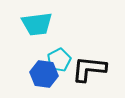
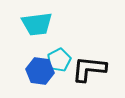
blue hexagon: moved 4 px left, 3 px up
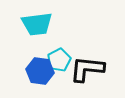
black L-shape: moved 2 px left
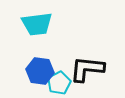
cyan pentagon: moved 23 px down
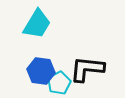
cyan trapezoid: rotated 52 degrees counterclockwise
blue hexagon: moved 1 px right
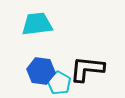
cyan trapezoid: rotated 128 degrees counterclockwise
cyan pentagon: rotated 15 degrees counterclockwise
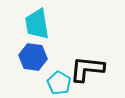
cyan trapezoid: rotated 92 degrees counterclockwise
blue hexagon: moved 8 px left, 14 px up
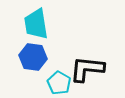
cyan trapezoid: moved 1 px left
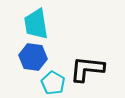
cyan pentagon: moved 6 px left
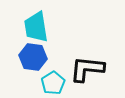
cyan trapezoid: moved 3 px down
cyan pentagon: rotated 10 degrees clockwise
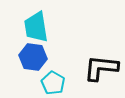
black L-shape: moved 14 px right, 1 px up
cyan pentagon: rotated 10 degrees counterclockwise
